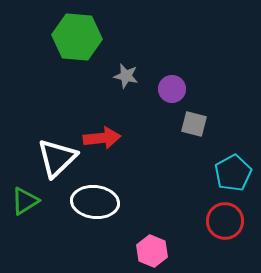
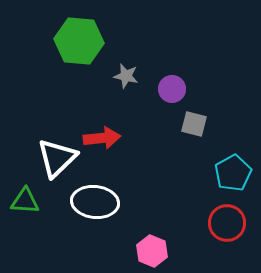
green hexagon: moved 2 px right, 4 px down
green triangle: rotated 36 degrees clockwise
red circle: moved 2 px right, 2 px down
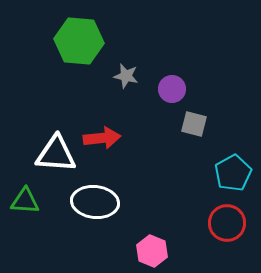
white triangle: moved 1 px left, 4 px up; rotated 48 degrees clockwise
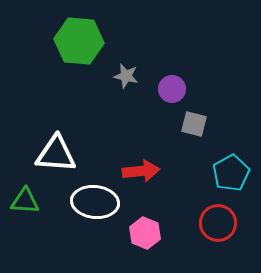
red arrow: moved 39 px right, 33 px down
cyan pentagon: moved 2 px left
red circle: moved 9 px left
pink hexagon: moved 7 px left, 18 px up
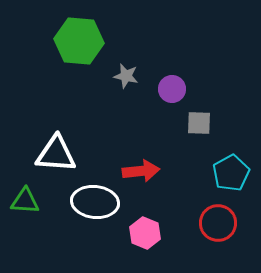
gray square: moved 5 px right, 1 px up; rotated 12 degrees counterclockwise
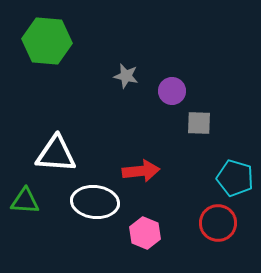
green hexagon: moved 32 px left
purple circle: moved 2 px down
cyan pentagon: moved 4 px right, 5 px down; rotated 27 degrees counterclockwise
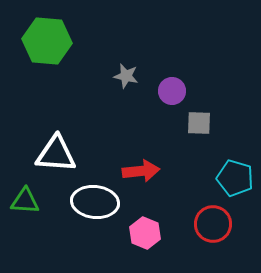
red circle: moved 5 px left, 1 px down
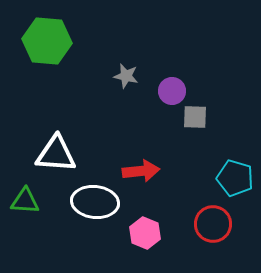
gray square: moved 4 px left, 6 px up
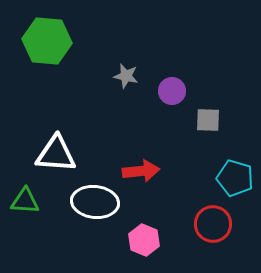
gray square: moved 13 px right, 3 px down
pink hexagon: moved 1 px left, 7 px down
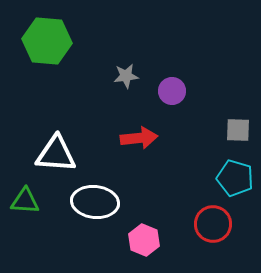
gray star: rotated 20 degrees counterclockwise
gray square: moved 30 px right, 10 px down
red arrow: moved 2 px left, 33 px up
